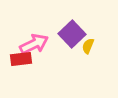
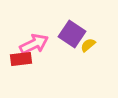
purple square: rotated 12 degrees counterclockwise
yellow semicircle: moved 1 px up; rotated 28 degrees clockwise
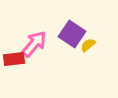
pink arrow: rotated 24 degrees counterclockwise
red rectangle: moved 7 px left
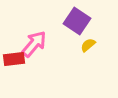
purple square: moved 5 px right, 13 px up
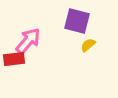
purple square: rotated 20 degrees counterclockwise
pink arrow: moved 6 px left, 3 px up
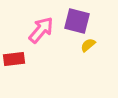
pink arrow: moved 13 px right, 11 px up
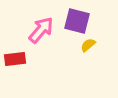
red rectangle: moved 1 px right
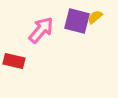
yellow semicircle: moved 7 px right, 28 px up
red rectangle: moved 1 px left, 2 px down; rotated 20 degrees clockwise
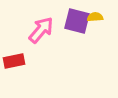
yellow semicircle: rotated 35 degrees clockwise
red rectangle: rotated 25 degrees counterclockwise
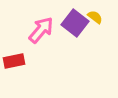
yellow semicircle: rotated 42 degrees clockwise
purple square: moved 2 px left, 2 px down; rotated 24 degrees clockwise
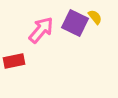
yellow semicircle: rotated 14 degrees clockwise
purple square: rotated 12 degrees counterclockwise
